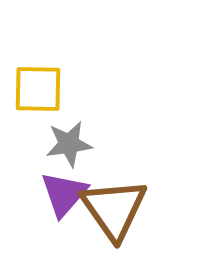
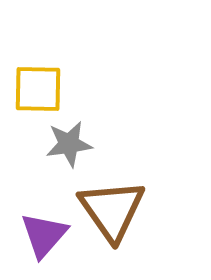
purple triangle: moved 20 px left, 41 px down
brown triangle: moved 2 px left, 1 px down
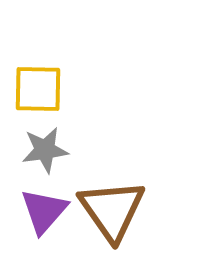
gray star: moved 24 px left, 6 px down
purple triangle: moved 24 px up
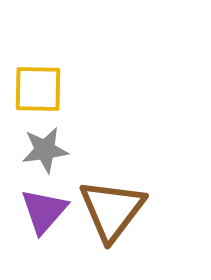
brown triangle: rotated 12 degrees clockwise
